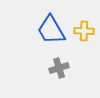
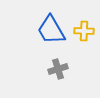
gray cross: moved 1 px left, 1 px down
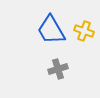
yellow cross: rotated 18 degrees clockwise
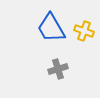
blue trapezoid: moved 2 px up
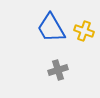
gray cross: moved 1 px down
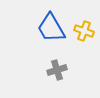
gray cross: moved 1 px left
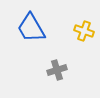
blue trapezoid: moved 20 px left
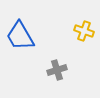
blue trapezoid: moved 11 px left, 8 px down
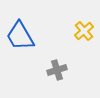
yellow cross: rotated 30 degrees clockwise
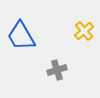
blue trapezoid: moved 1 px right
